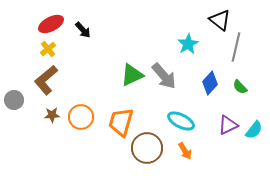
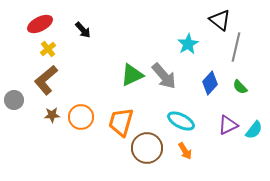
red ellipse: moved 11 px left
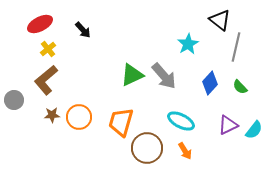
orange circle: moved 2 px left
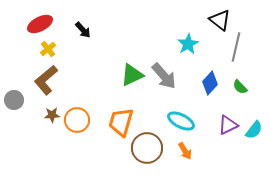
orange circle: moved 2 px left, 3 px down
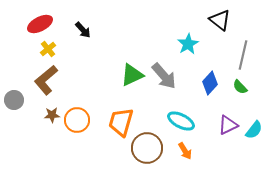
gray line: moved 7 px right, 8 px down
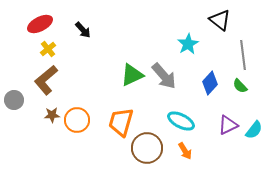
gray line: rotated 20 degrees counterclockwise
green semicircle: moved 1 px up
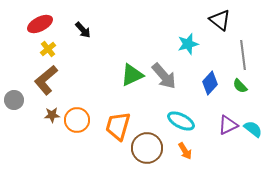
cyan star: rotated 15 degrees clockwise
orange trapezoid: moved 3 px left, 4 px down
cyan semicircle: moved 1 px left, 1 px up; rotated 90 degrees counterclockwise
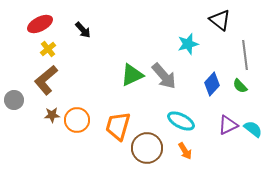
gray line: moved 2 px right
blue diamond: moved 2 px right, 1 px down
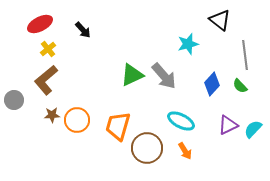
cyan semicircle: rotated 84 degrees counterclockwise
